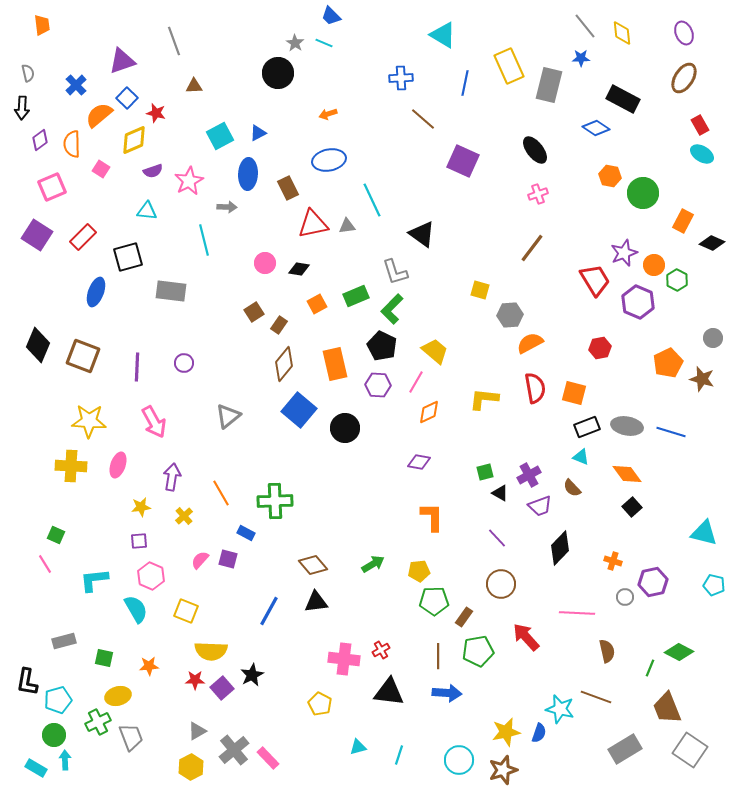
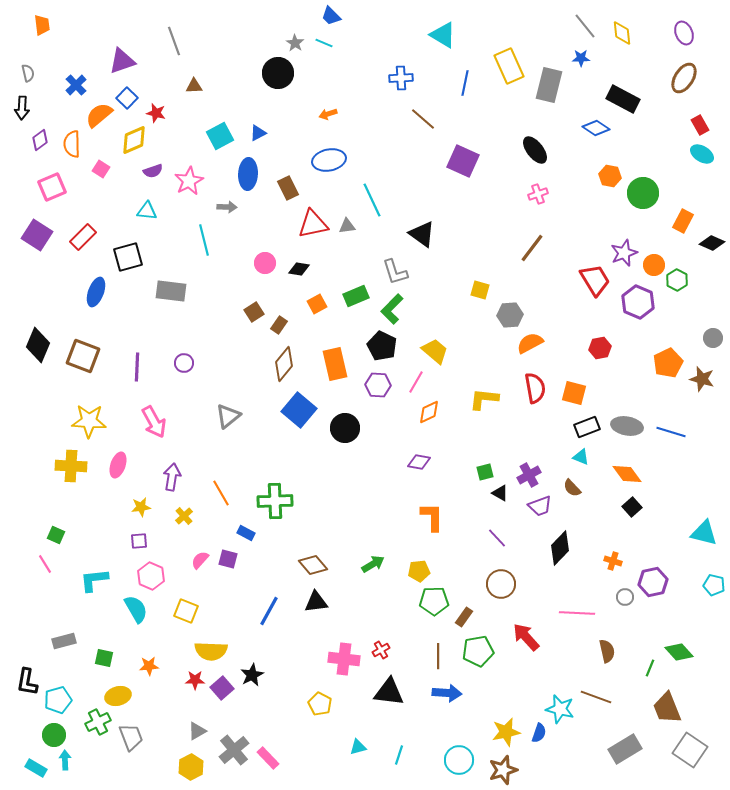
green diamond at (679, 652): rotated 20 degrees clockwise
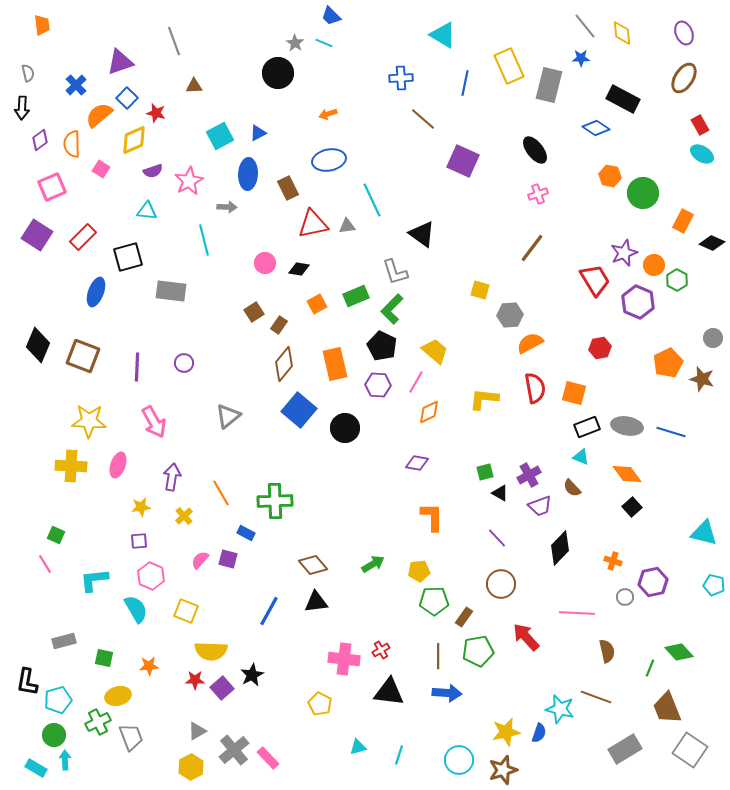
purple triangle at (122, 61): moved 2 px left, 1 px down
purple diamond at (419, 462): moved 2 px left, 1 px down
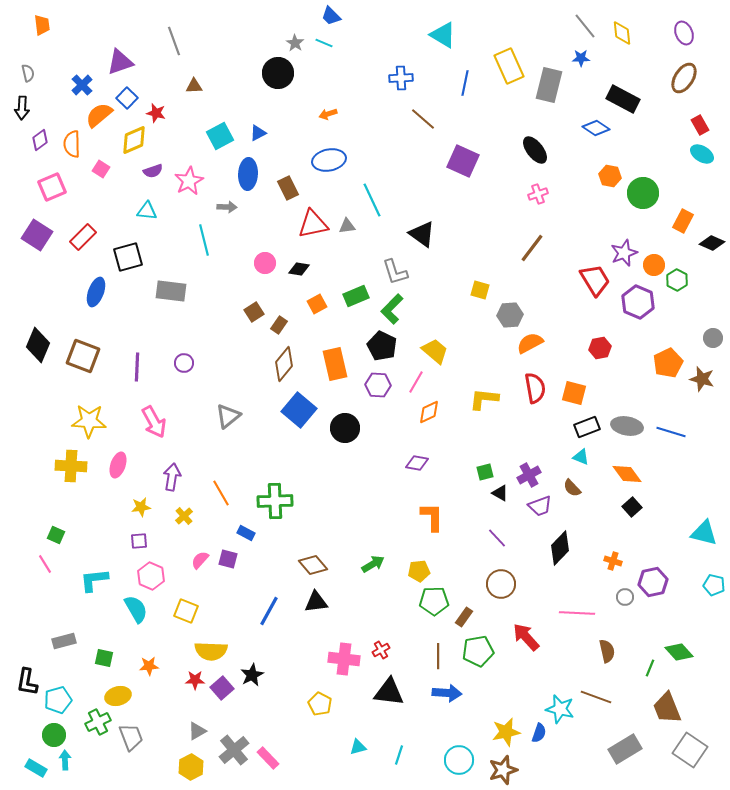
blue cross at (76, 85): moved 6 px right
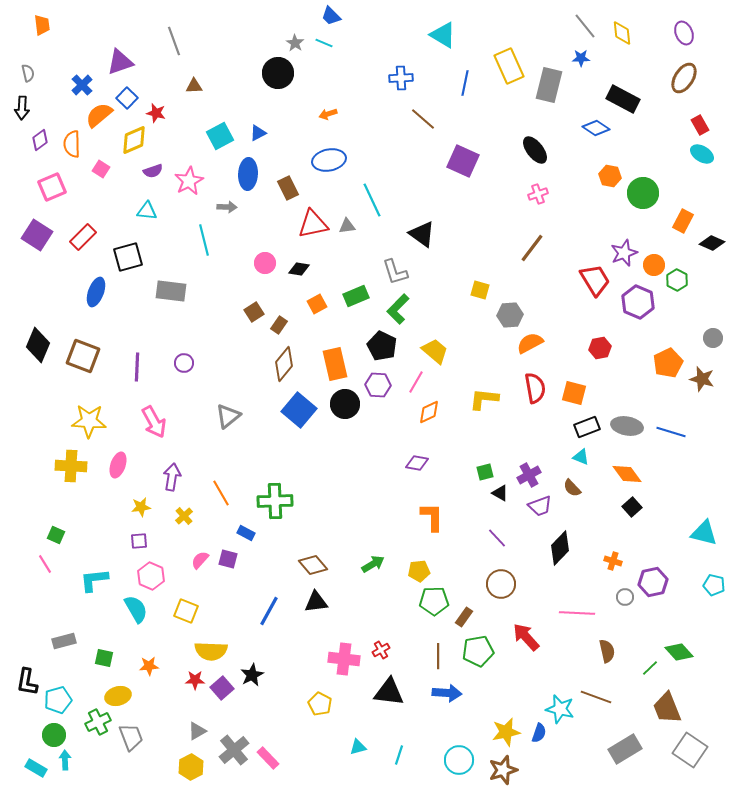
green L-shape at (392, 309): moved 6 px right
black circle at (345, 428): moved 24 px up
green line at (650, 668): rotated 24 degrees clockwise
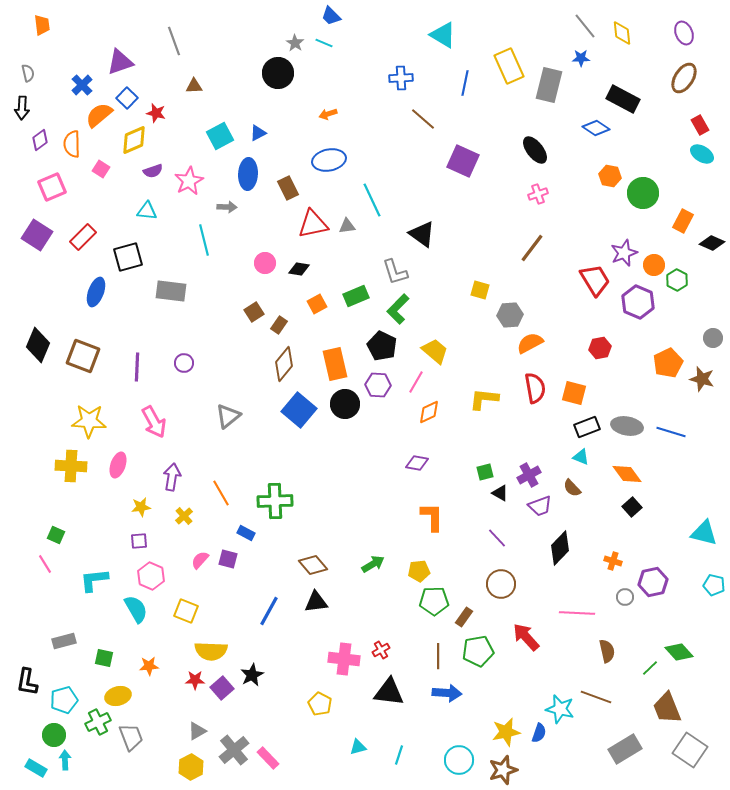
cyan pentagon at (58, 700): moved 6 px right
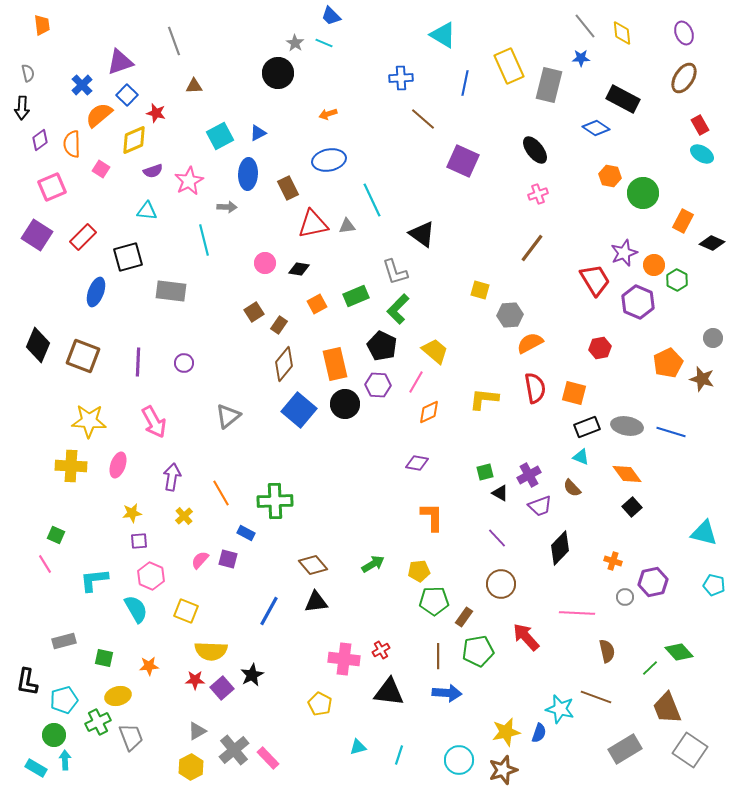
blue square at (127, 98): moved 3 px up
purple line at (137, 367): moved 1 px right, 5 px up
yellow star at (141, 507): moved 9 px left, 6 px down
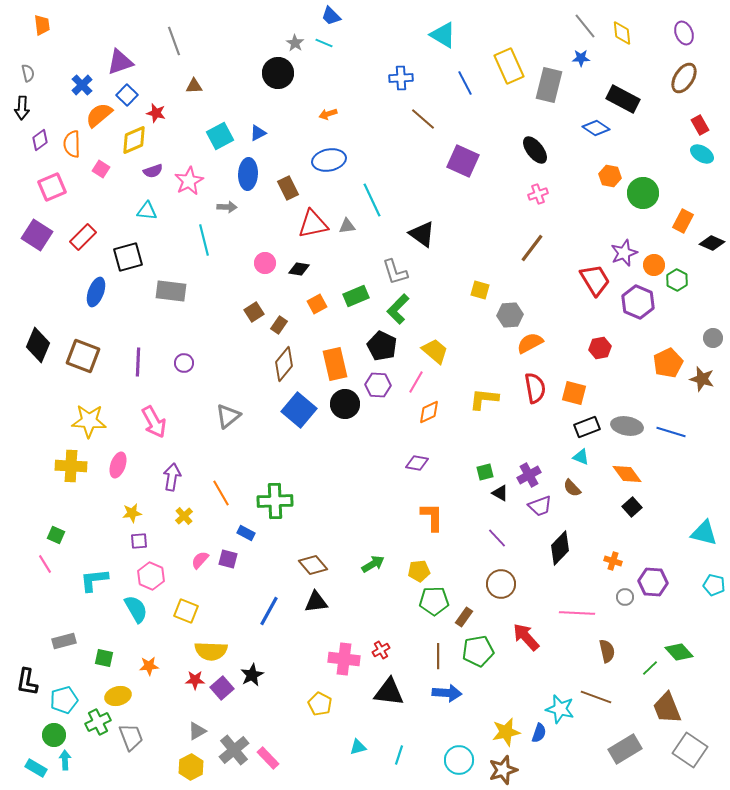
blue line at (465, 83): rotated 40 degrees counterclockwise
purple hexagon at (653, 582): rotated 16 degrees clockwise
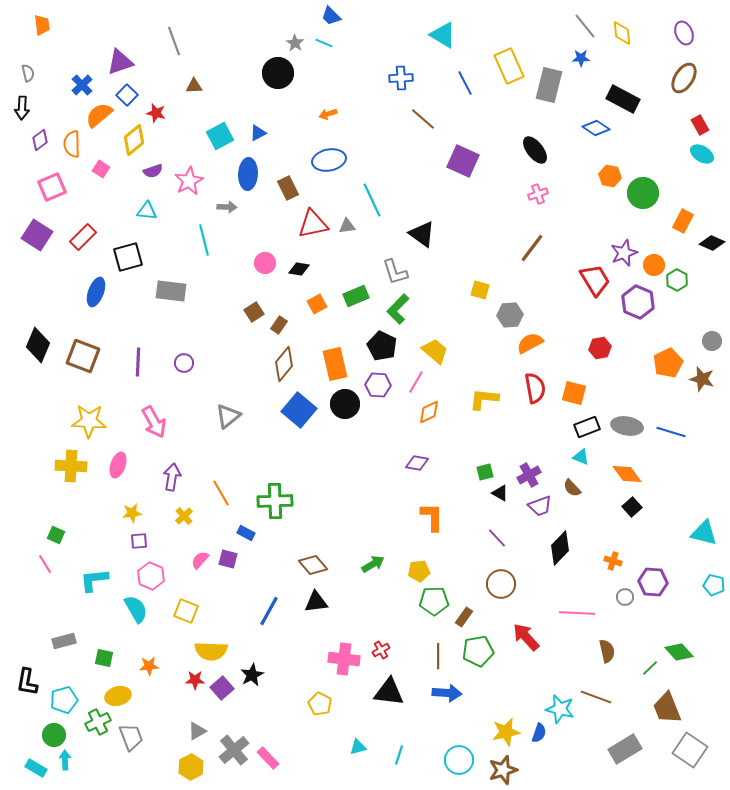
yellow diamond at (134, 140): rotated 16 degrees counterclockwise
gray circle at (713, 338): moved 1 px left, 3 px down
